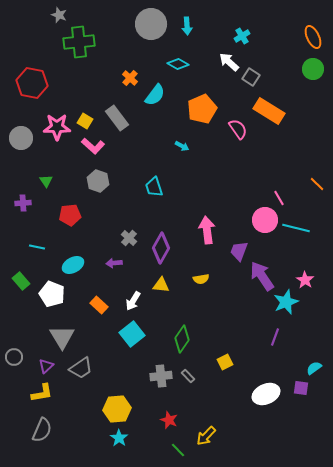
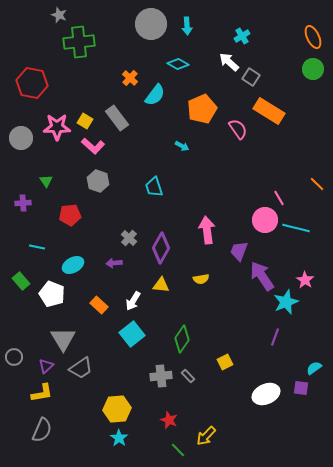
gray triangle at (62, 337): moved 1 px right, 2 px down
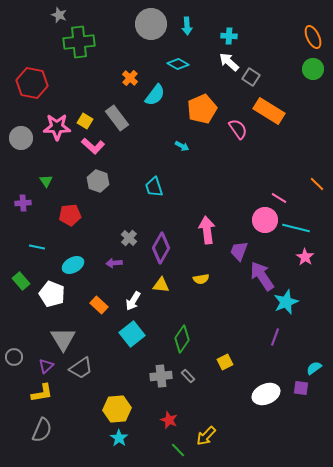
cyan cross at (242, 36): moved 13 px left; rotated 35 degrees clockwise
pink line at (279, 198): rotated 28 degrees counterclockwise
pink star at (305, 280): moved 23 px up
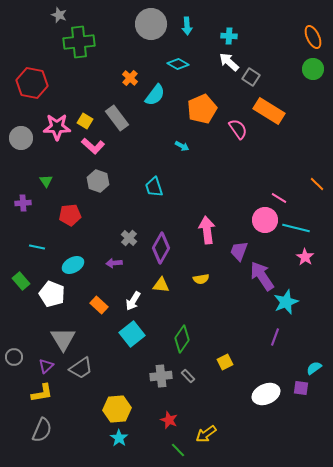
yellow arrow at (206, 436): moved 2 px up; rotated 10 degrees clockwise
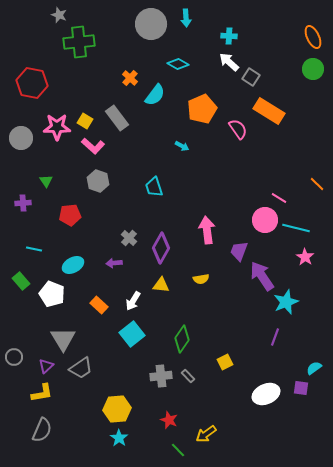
cyan arrow at (187, 26): moved 1 px left, 8 px up
cyan line at (37, 247): moved 3 px left, 2 px down
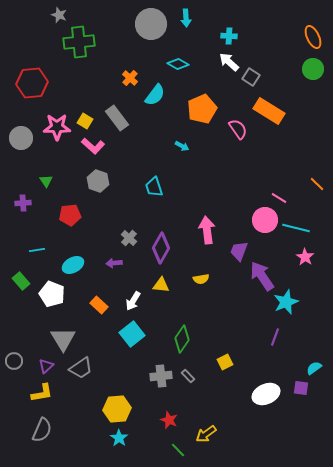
red hexagon at (32, 83): rotated 16 degrees counterclockwise
cyan line at (34, 249): moved 3 px right, 1 px down; rotated 21 degrees counterclockwise
gray circle at (14, 357): moved 4 px down
